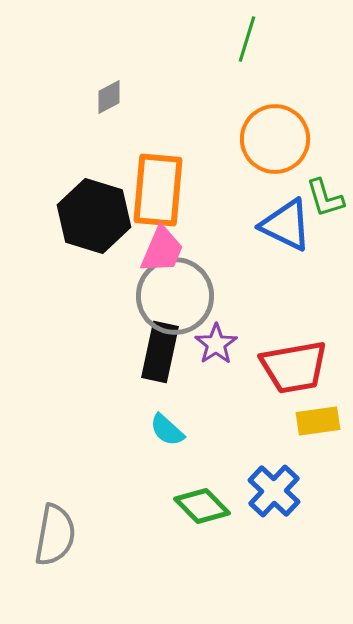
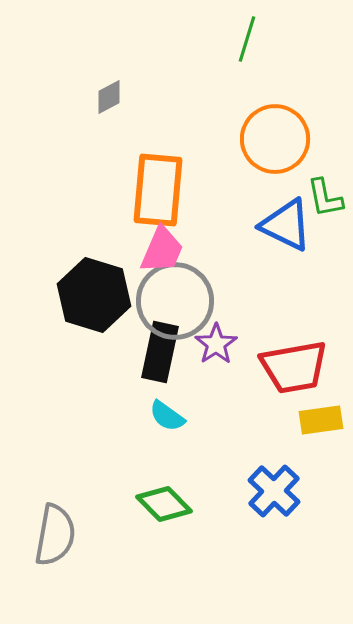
green L-shape: rotated 6 degrees clockwise
black hexagon: moved 79 px down
gray circle: moved 5 px down
yellow rectangle: moved 3 px right, 1 px up
cyan semicircle: moved 14 px up; rotated 6 degrees counterclockwise
green diamond: moved 38 px left, 2 px up
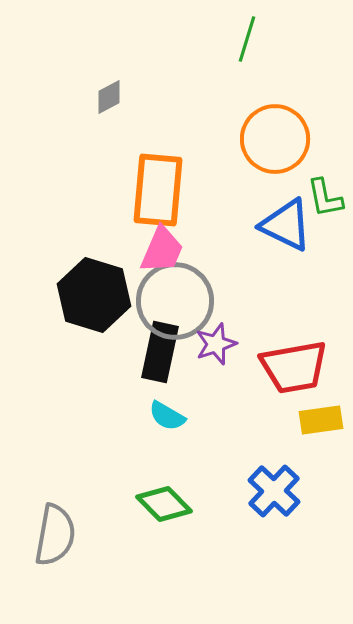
purple star: rotated 15 degrees clockwise
cyan semicircle: rotated 6 degrees counterclockwise
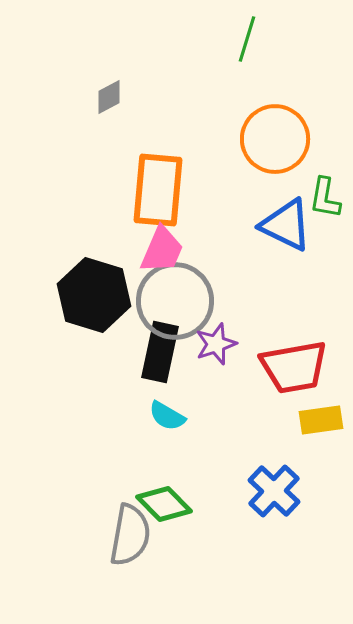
green L-shape: rotated 21 degrees clockwise
gray semicircle: moved 75 px right
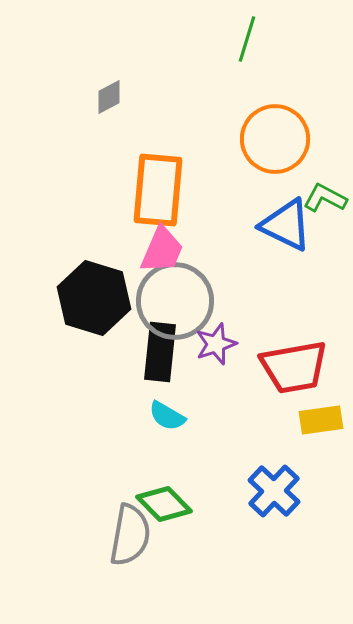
green L-shape: rotated 108 degrees clockwise
black hexagon: moved 3 px down
black rectangle: rotated 6 degrees counterclockwise
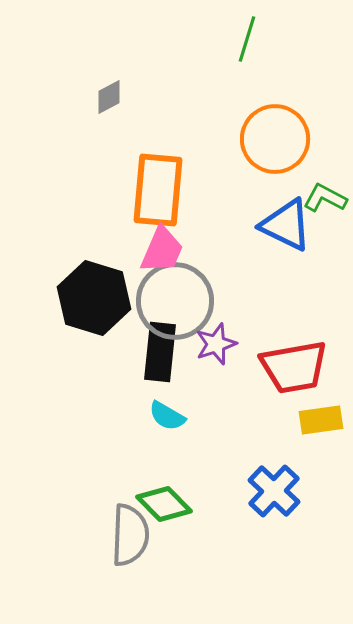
gray semicircle: rotated 8 degrees counterclockwise
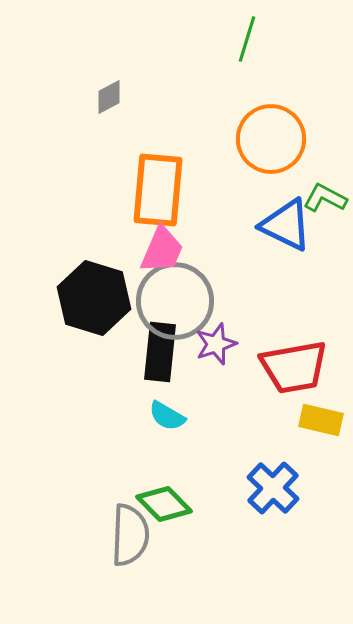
orange circle: moved 4 px left
yellow rectangle: rotated 21 degrees clockwise
blue cross: moved 1 px left, 3 px up
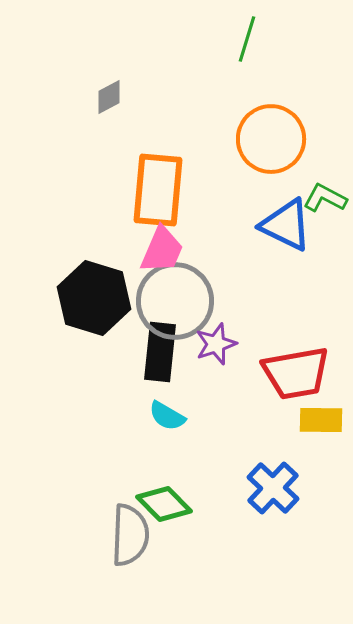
red trapezoid: moved 2 px right, 6 px down
yellow rectangle: rotated 12 degrees counterclockwise
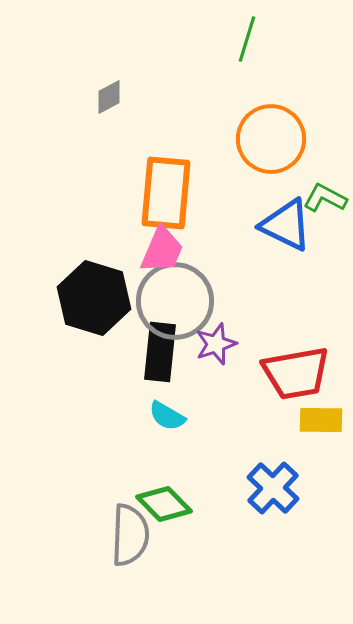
orange rectangle: moved 8 px right, 3 px down
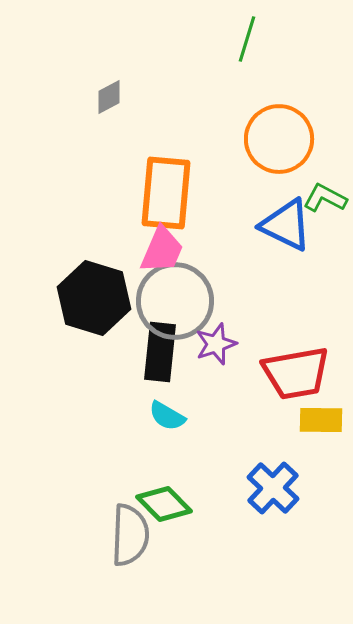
orange circle: moved 8 px right
